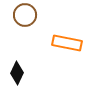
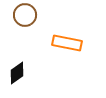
black diamond: rotated 30 degrees clockwise
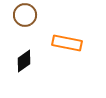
black diamond: moved 7 px right, 12 px up
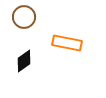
brown circle: moved 1 px left, 2 px down
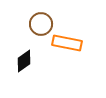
brown circle: moved 17 px right, 7 px down
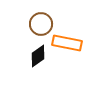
black diamond: moved 14 px right, 5 px up
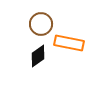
orange rectangle: moved 2 px right
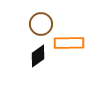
orange rectangle: rotated 12 degrees counterclockwise
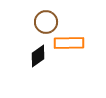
brown circle: moved 5 px right, 2 px up
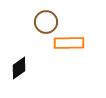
black diamond: moved 19 px left, 12 px down
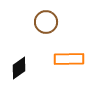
orange rectangle: moved 16 px down
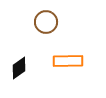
orange rectangle: moved 1 px left, 2 px down
